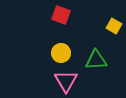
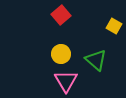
red square: rotated 30 degrees clockwise
yellow circle: moved 1 px down
green triangle: rotated 45 degrees clockwise
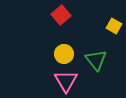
yellow circle: moved 3 px right
green triangle: rotated 10 degrees clockwise
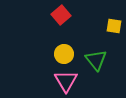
yellow square: rotated 21 degrees counterclockwise
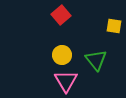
yellow circle: moved 2 px left, 1 px down
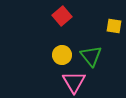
red square: moved 1 px right, 1 px down
green triangle: moved 5 px left, 4 px up
pink triangle: moved 8 px right, 1 px down
